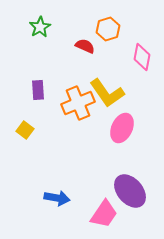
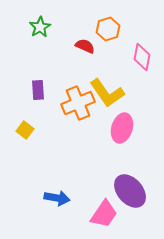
pink ellipse: rotated 8 degrees counterclockwise
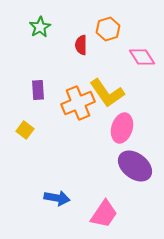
red semicircle: moved 4 px left, 1 px up; rotated 114 degrees counterclockwise
pink diamond: rotated 44 degrees counterclockwise
purple ellipse: moved 5 px right, 25 px up; rotated 12 degrees counterclockwise
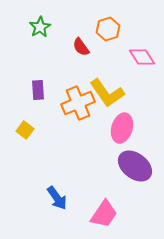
red semicircle: moved 2 px down; rotated 36 degrees counterclockwise
blue arrow: rotated 45 degrees clockwise
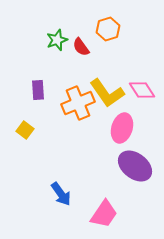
green star: moved 17 px right, 13 px down; rotated 10 degrees clockwise
pink diamond: moved 33 px down
blue arrow: moved 4 px right, 4 px up
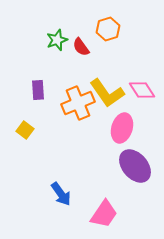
purple ellipse: rotated 12 degrees clockwise
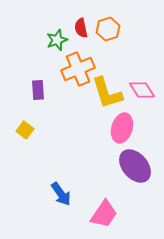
red semicircle: moved 19 px up; rotated 24 degrees clockwise
yellow L-shape: rotated 18 degrees clockwise
orange cross: moved 34 px up
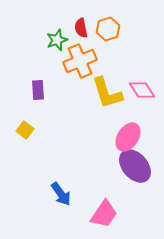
orange cross: moved 2 px right, 8 px up
pink ellipse: moved 6 px right, 9 px down; rotated 16 degrees clockwise
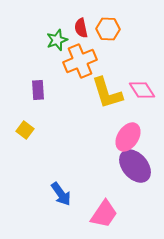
orange hexagon: rotated 20 degrees clockwise
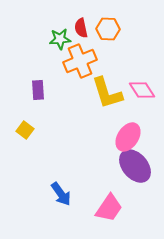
green star: moved 3 px right, 1 px up; rotated 15 degrees clockwise
pink trapezoid: moved 5 px right, 6 px up
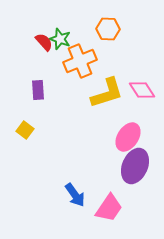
red semicircle: moved 37 px left, 14 px down; rotated 150 degrees clockwise
green star: rotated 25 degrees clockwise
yellow L-shape: rotated 90 degrees counterclockwise
purple ellipse: rotated 64 degrees clockwise
blue arrow: moved 14 px right, 1 px down
